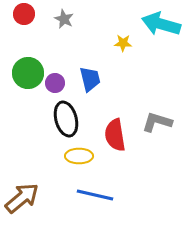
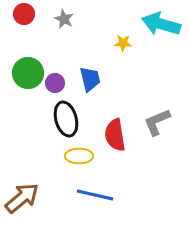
gray L-shape: rotated 40 degrees counterclockwise
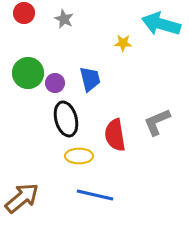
red circle: moved 1 px up
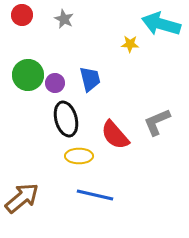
red circle: moved 2 px left, 2 px down
yellow star: moved 7 px right, 1 px down
green circle: moved 2 px down
red semicircle: rotated 32 degrees counterclockwise
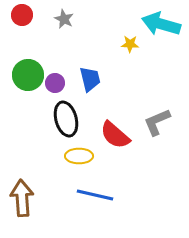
red semicircle: rotated 8 degrees counterclockwise
brown arrow: rotated 54 degrees counterclockwise
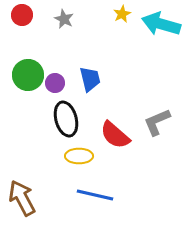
yellow star: moved 8 px left, 30 px up; rotated 30 degrees counterclockwise
brown arrow: rotated 24 degrees counterclockwise
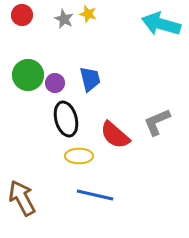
yellow star: moved 34 px left; rotated 30 degrees counterclockwise
